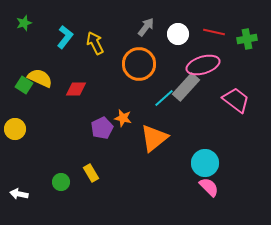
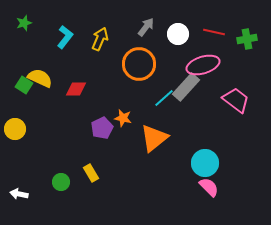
yellow arrow: moved 5 px right, 4 px up; rotated 50 degrees clockwise
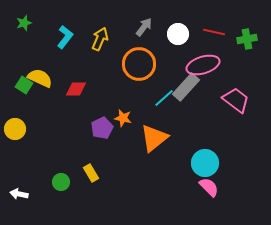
gray arrow: moved 2 px left
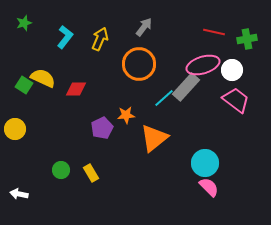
white circle: moved 54 px right, 36 px down
yellow semicircle: moved 3 px right
orange star: moved 3 px right, 3 px up; rotated 18 degrees counterclockwise
green circle: moved 12 px up
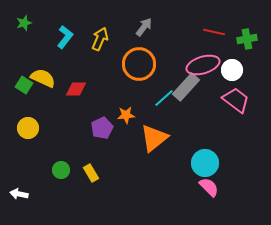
yellow circle: moved 13 px right, 1 px up
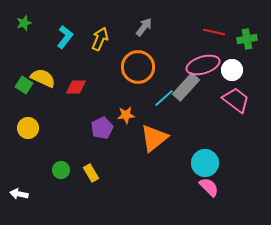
orange circle: moved 1 px left, 3 px down
red diamond: moved 2 px up
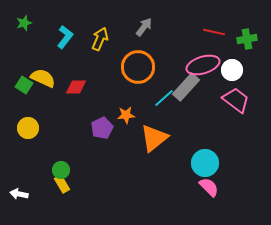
yellow rectangle: moved 29 px left, 11 px down
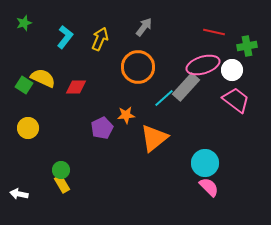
green cross: moved 7 px down
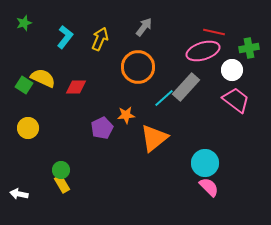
green cross: moved 2 px right, 2 px down
pink ellipse: moved 14 px up
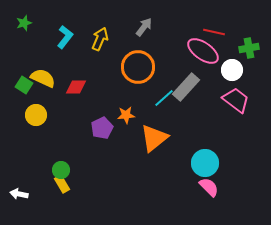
pink ellipse: rotated 52 degrees clockwise
yellow circle: moved 8 px right, 13 px up
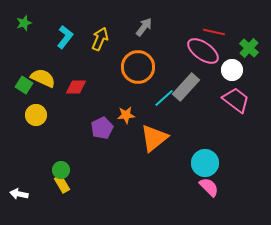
green cross: rotated 36 degrees counterclockwise
